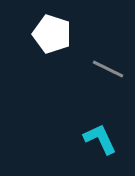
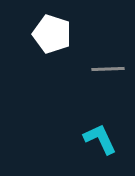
gray line: rotated 28 degrees counterclockwise
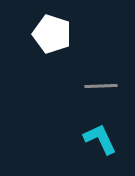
gray line: moved 7 px left, 17 px down
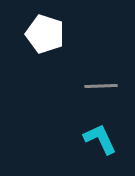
white pentagon: moved 7 px left
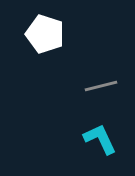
gray line: rotated 12 degrees counterclockwise
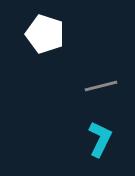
cyan L-shape: rotated 51 degrees clockwise
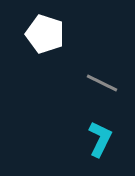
gray line: moved 1 px right, 3 px up; rotated 40 degrees clockwise
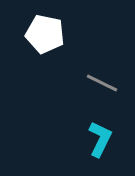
white pentagon: rotated 6 degrees counterclockwise
